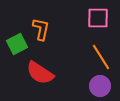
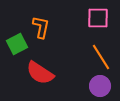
orange L-shape: moved 2 px up
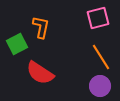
pink square: rotated 15 degrees counterclockwise
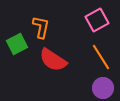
pink square: moved 1 px left, 2 px down; rotated 15 degrees counterclockwise
red semicircle: moved 13 px right, 13 px up
purple circle: moved 3 px right, 2 px down
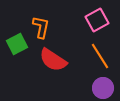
orange line: moved 1 px left, 1 px up
